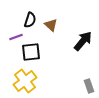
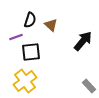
gray rectangle: rotated 24 degrees counterclockwise
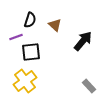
brown triangle: moved 4 px right
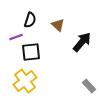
brown triangle: moved 3 px right
black arrow: moved 1 px left, 1 px down
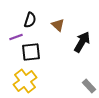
black arrow: rotated 10 degrees counterclockwise
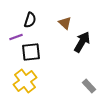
brown triangle: moved 7 px right, 2 px up
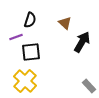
yellow cross: rotated 10 degrees counterclockwise
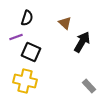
black semicircle: moved 3 px left, 2 px up
black square: rotated 30 degrees clockwise
yellow cross: rotated 30 degrees counterclockwise
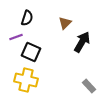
brown triangle: rotated 32 degrees clockwise
yellow cross: moved 1 px right, 1 px up
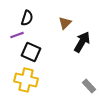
purple line: moved 1 px right, 2 px up
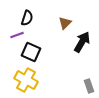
yellow cross: rotated 15 degrees clockwise
gray rectangle: rotated 24 degrees clockwise
